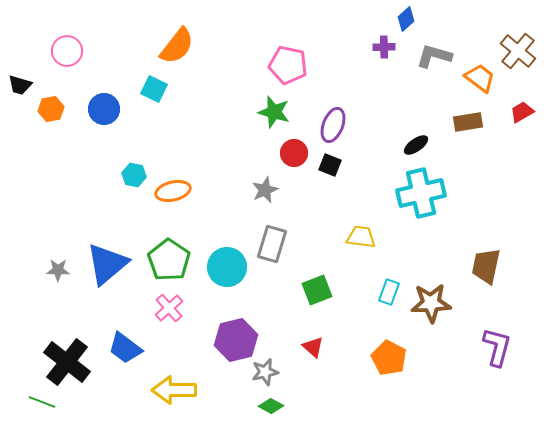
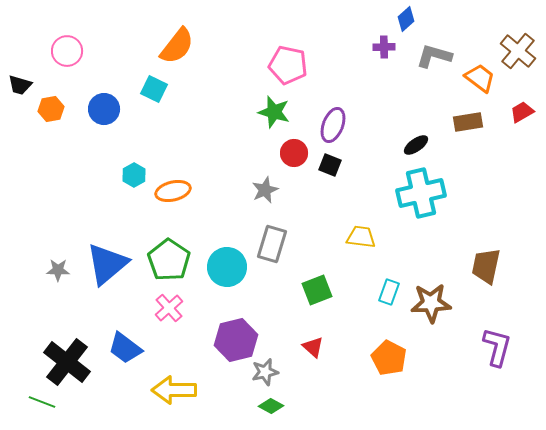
cyan hexagon at (134, 175): rotated 20 degrees clockwise
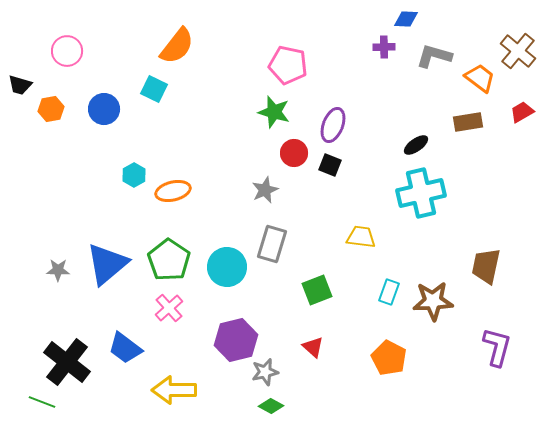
blue diamond at (406, 19): rotated 45 degrees clockwise
brown star at (431, 303): moved 2 px right, 2 px up
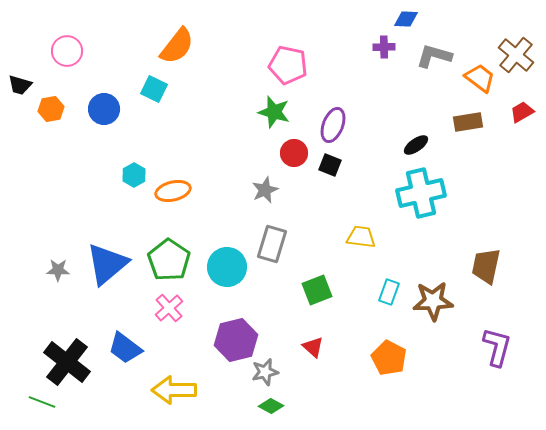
brown cross at (518, 51): moved 2 px left, 4 px down
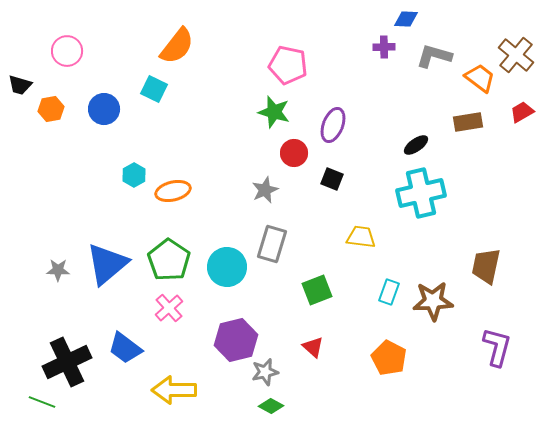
black square at (330, 165): moved 2 px right, 14 px down
black cross at (67, 362): rotated 27 degrees clockwise
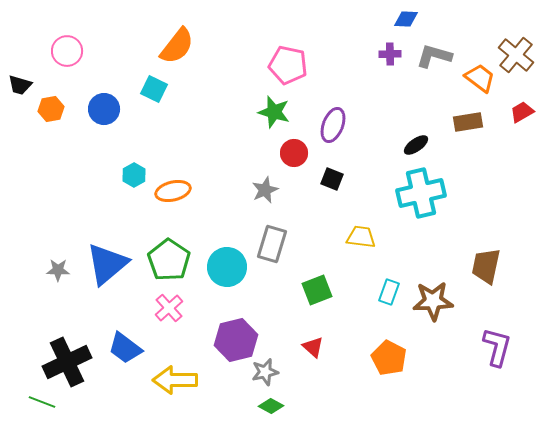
purple cross at (384, 47): moved 6 px right, 7 px down
yellow arrow at (174, 390): moved 1 px right, 10 px up
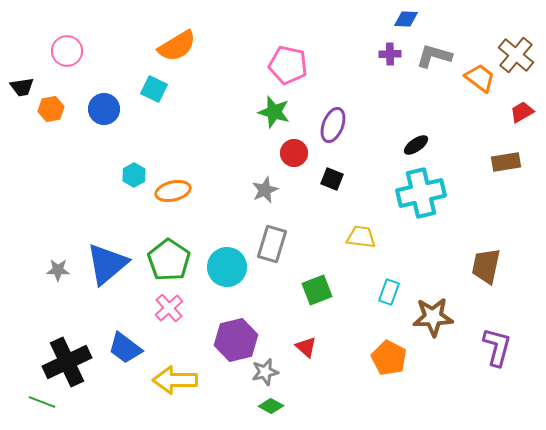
orange semicircle at (177, 46): rotated 21 degrees clockwise
black trapezoid at (20, 85): moved 2 px right, 2 px down; rotated 25 degrees counterclockwise
brown rectangle at (468, 122): moved 38 px right, 40 px down
brown star at (433, 301): moved 16 px down
red triangle at (313, 347): moved 7 px left
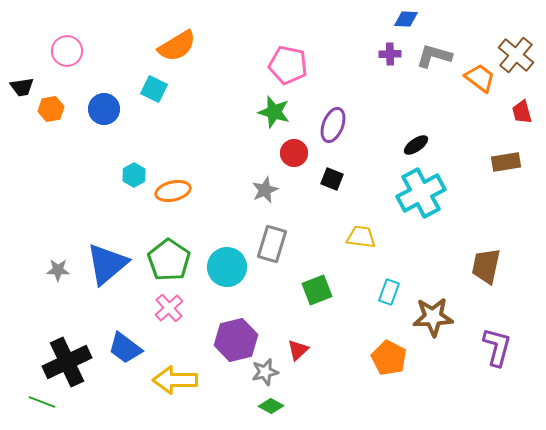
red trapezoid at (522, 112): rotated 75 degrees counterclockwise
cyan cross at (421, 193): rotated 15 degrees counterclockwise
red triangle at (306, 347): moved 8 px left, 3 px down; rotated 35 degrees clockwise
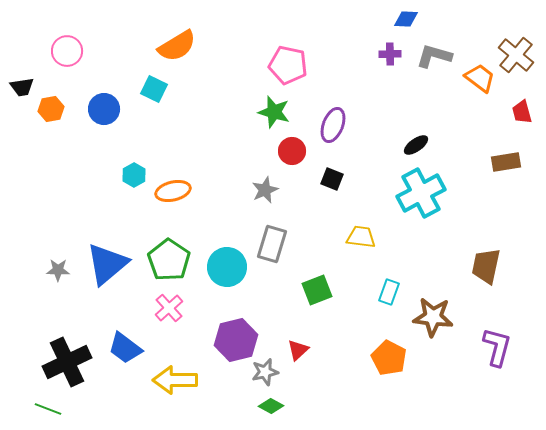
red circle at (294, 153): moved 2 px left, 2 px up
brown star at (433, 317): rotated 9 degrees clockwise
green line at (42, 402): moved 6 px right, 7 px down
